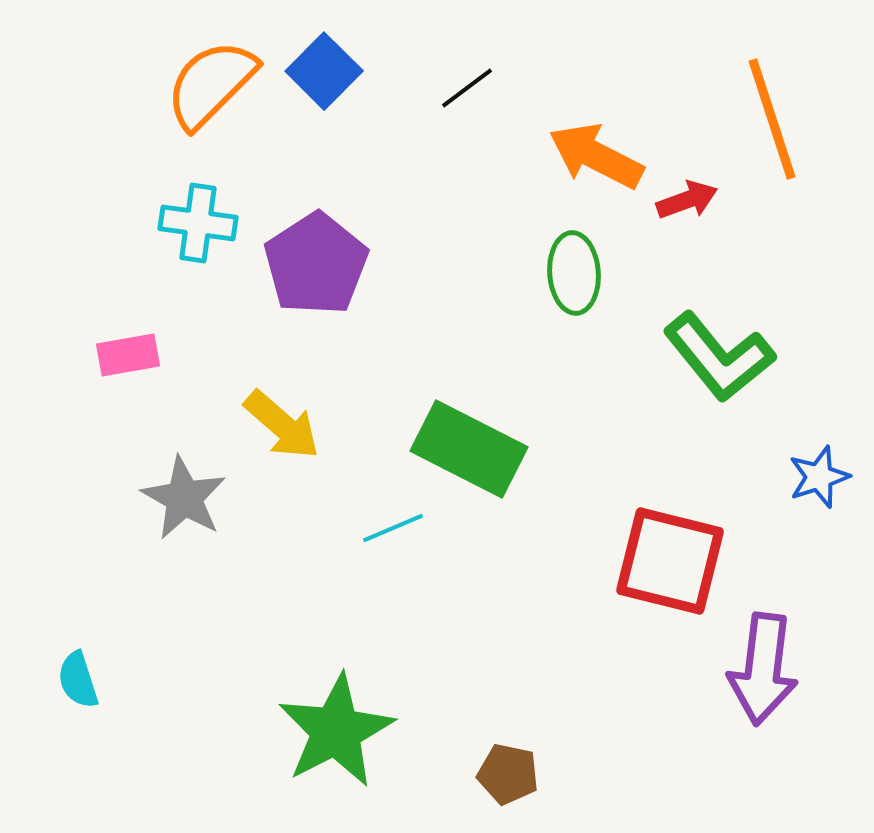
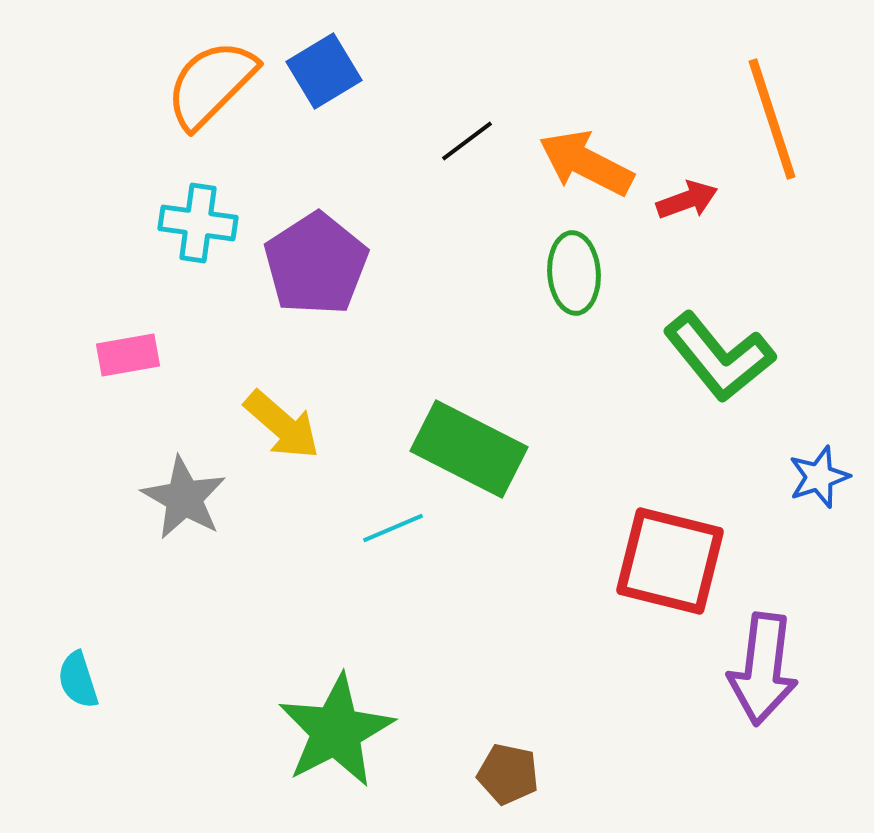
blue square: rotated 14 degrees clockwise
black line: moved 53 px down
orange arrow: moved 10 px left, 7 px down
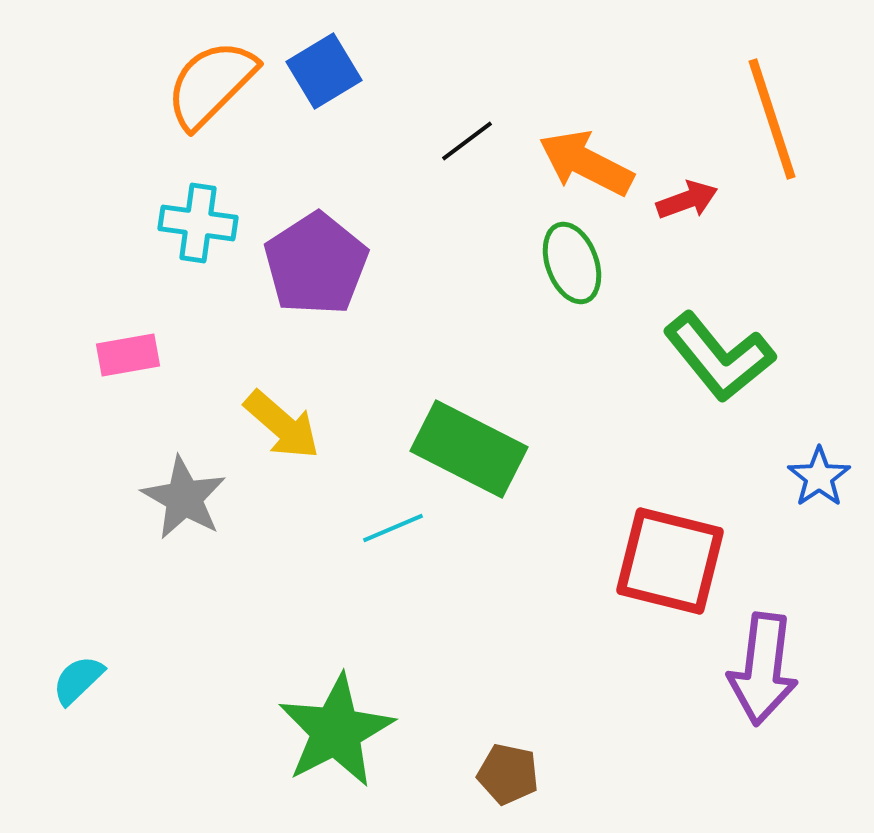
green ellipse: moved 2 px left, 10 px up; rotated 16 degrees counterclockwise
blue star: rotated 16 degrees counterclockwise
cyan semicircle: rotated 64 degrees clockwise
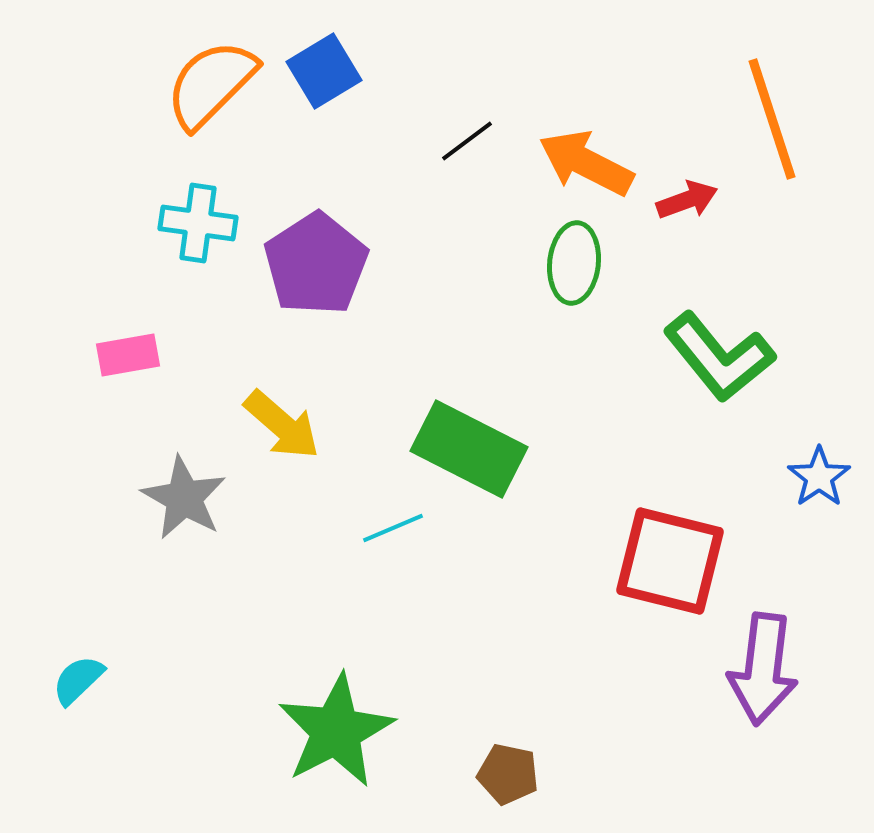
green ellipse: moved 2 px right; rotated 26 degrees clockwise
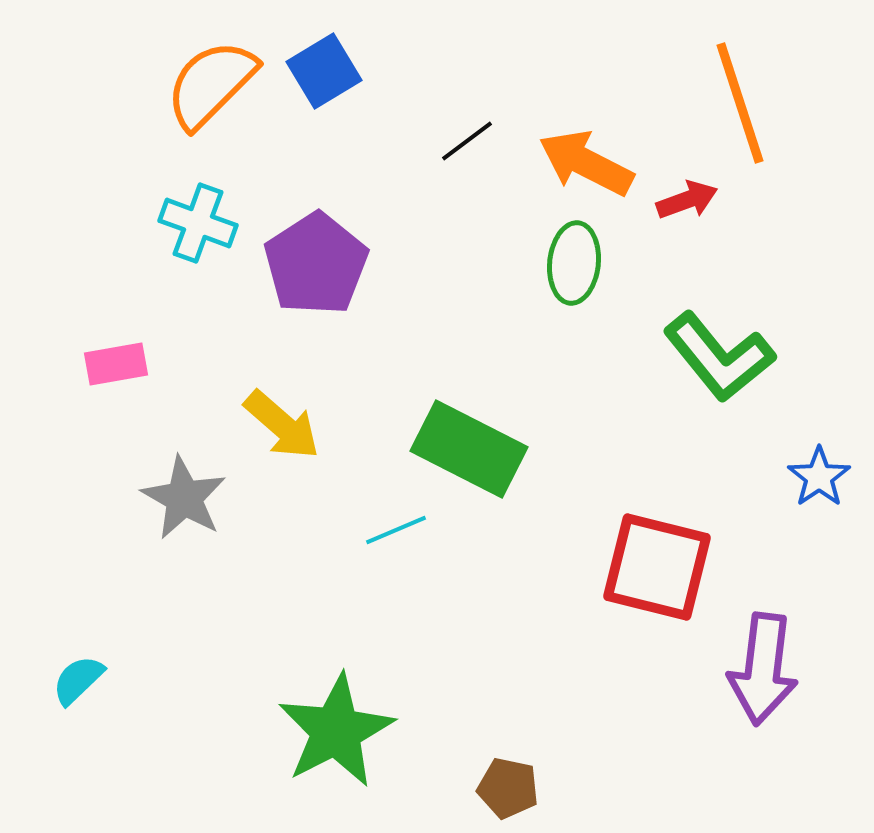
orange line: moved 32 px left, 16 px up
cyan cross: rotated 12 degrees clockwise
pink rectangle: moved 12 px left, 9 px down
cyan line: moved 3 px right, 2 px down
red square: moved 13 px left, 6 px down
brown pentagon: moved 14 px down
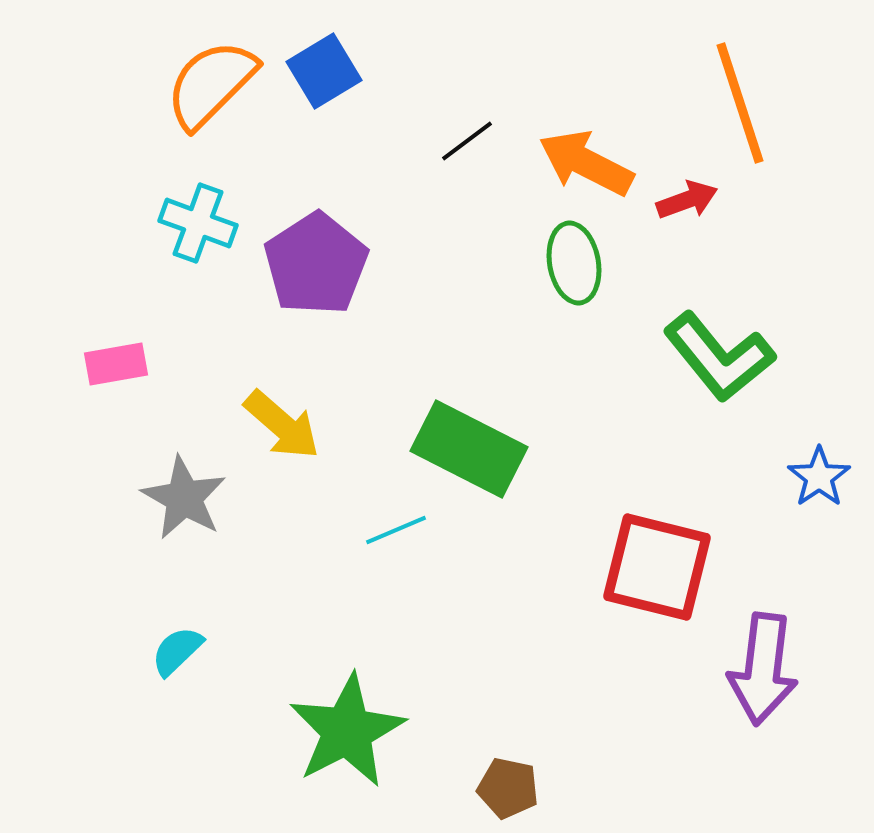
green ellipse: rotated 16 degrees counterclockwise
cyan semicircle: moved 99 px right, 29 px up
green star: moved 11 px right
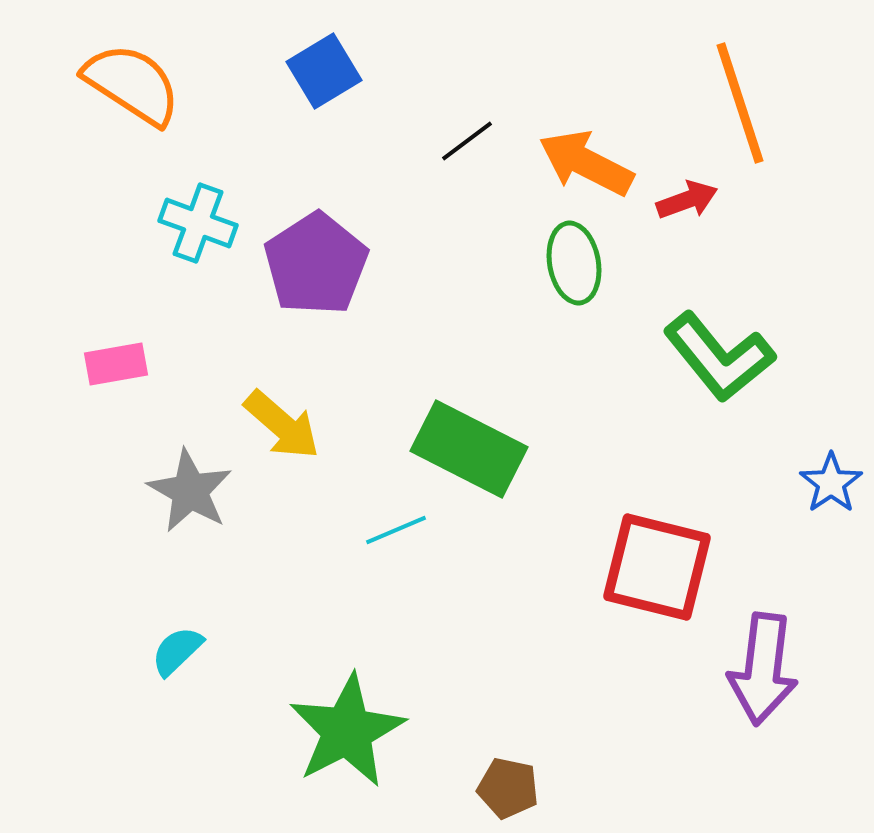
orange semicircle: moved 79 px left; rotated 78 degrees clockwise
blue star: moved 12 px right, 6 px down
gray star: moved 6 px right, 7 px up
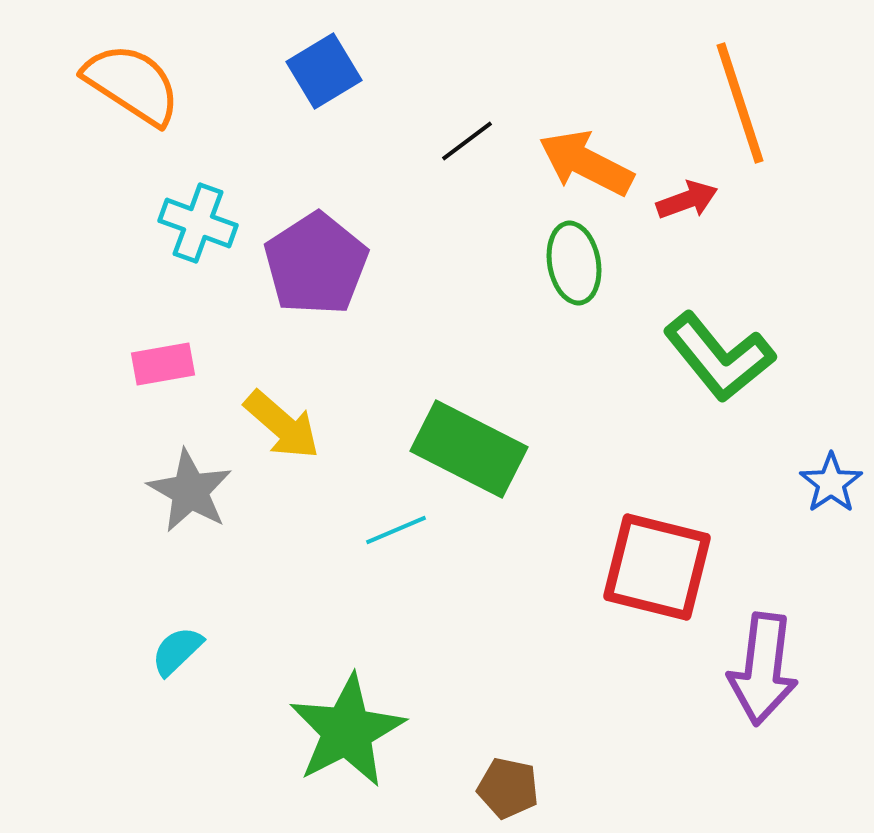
pink rectangle: moved 47 px right
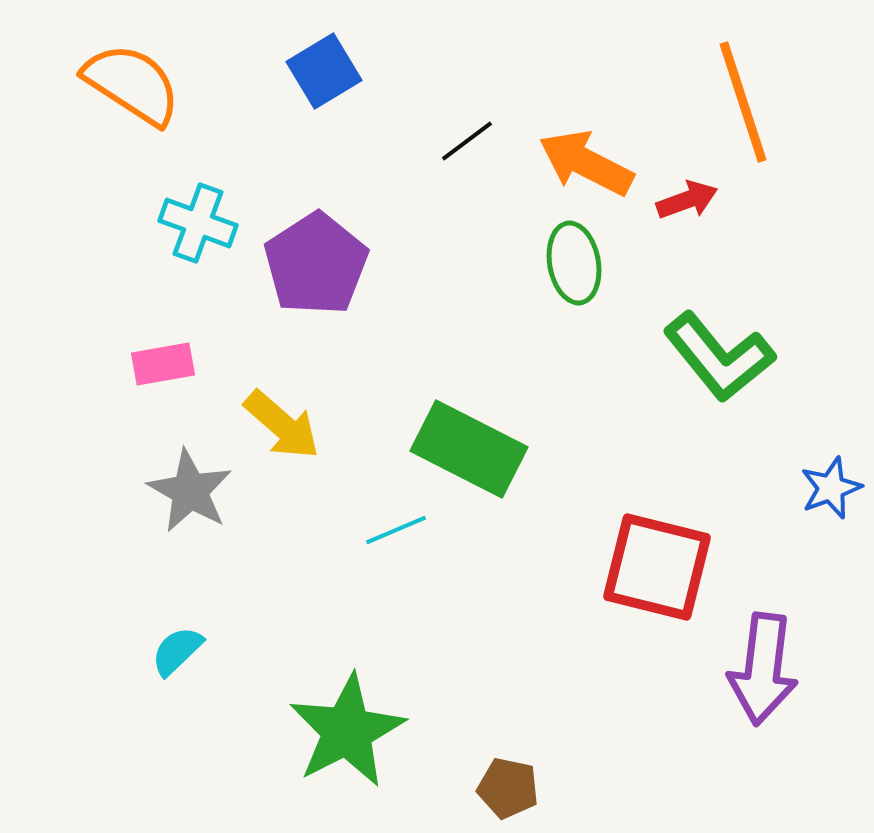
orange line: moved 3 px right, 1 px up
blue star: moved 5 px down; rotated 14 degrees clockwise
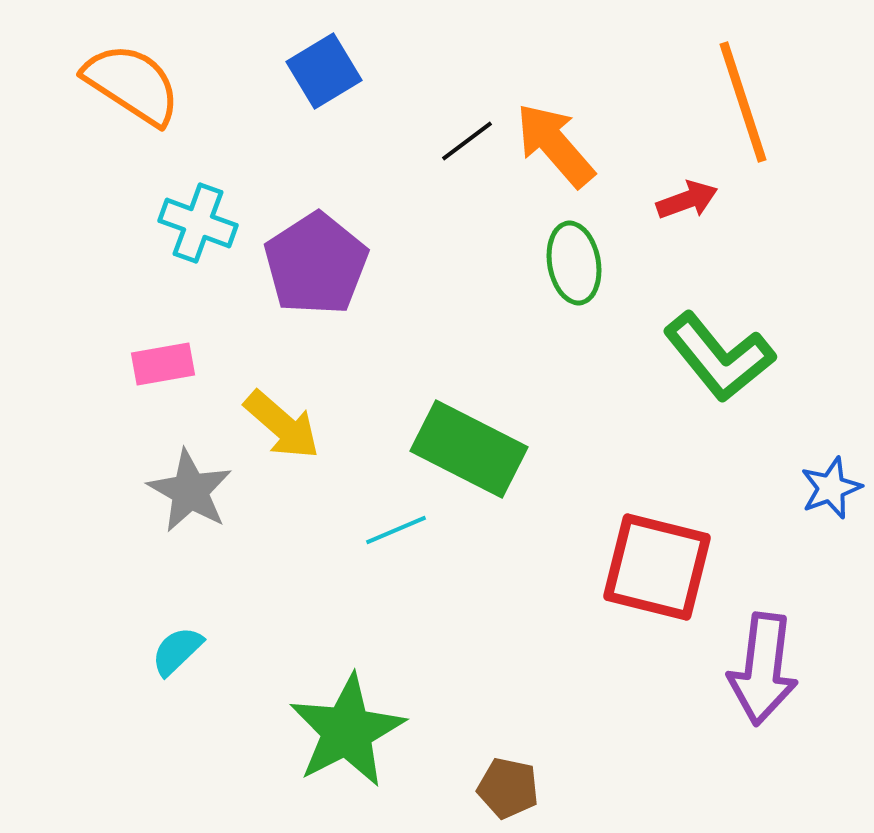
orange arrow: moved 31 px left, 18 px up; rotated 22 degrees clockwise
